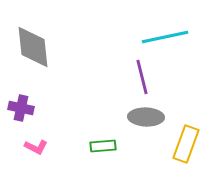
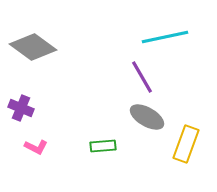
gray diamond: rotated 48 degrees counterclockwise
purple line: rotated 16 degrees counterclockwise
purple cross: rotated 10 degrees clockwise
gray ellipse: moved 1 px right; rotated 28 degrees clockwise
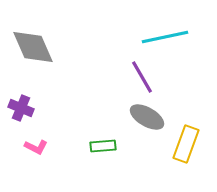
gray diamond: rotated 30 degrees clockwise
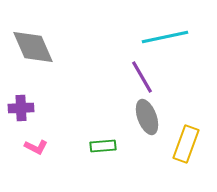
purple cross: rotated 25 degrees counterclockwise
gray ellipse: rotated 40 degrees clockwise
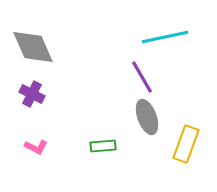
purple cross: moved 11 px right, 14 px up; rotated 30 degrees clockwise
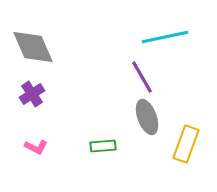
purple cross: rotated 30 degrees clockwise
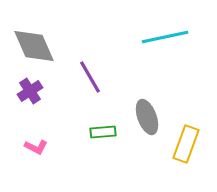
gray diamond: moved 1 px right, 1 px up
purple line: moved 52 px left
purple cross: moved 2 px left, 3 px up
green rectangle: moved 14 px up
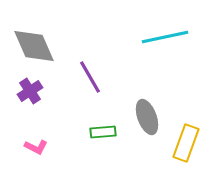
yellow rectangle: moved 1 px up
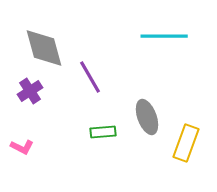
cyan line: moved 1 px left, 1 px up; rotated 12 degrees clockwise
gray diamond: moved 10 px right, 2 px down; rotated 9 degrees clockwise
pink L-shape: moved 14 px left
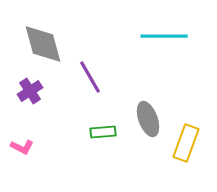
gray diamond: moved 1 px left, 4 px up
gray ellipse: moved 1 px right, 2 px down
